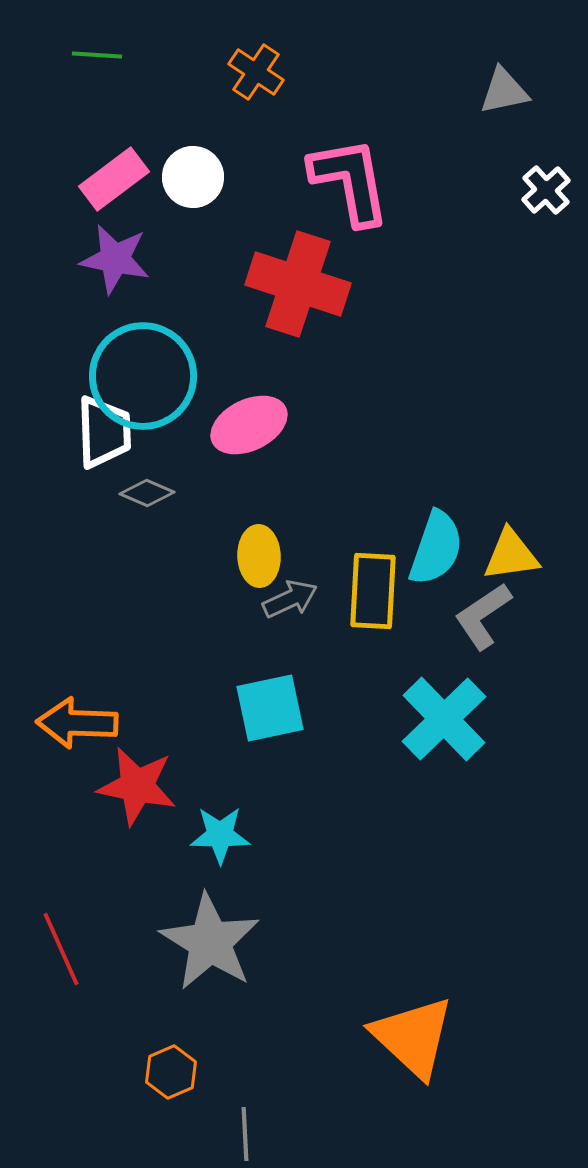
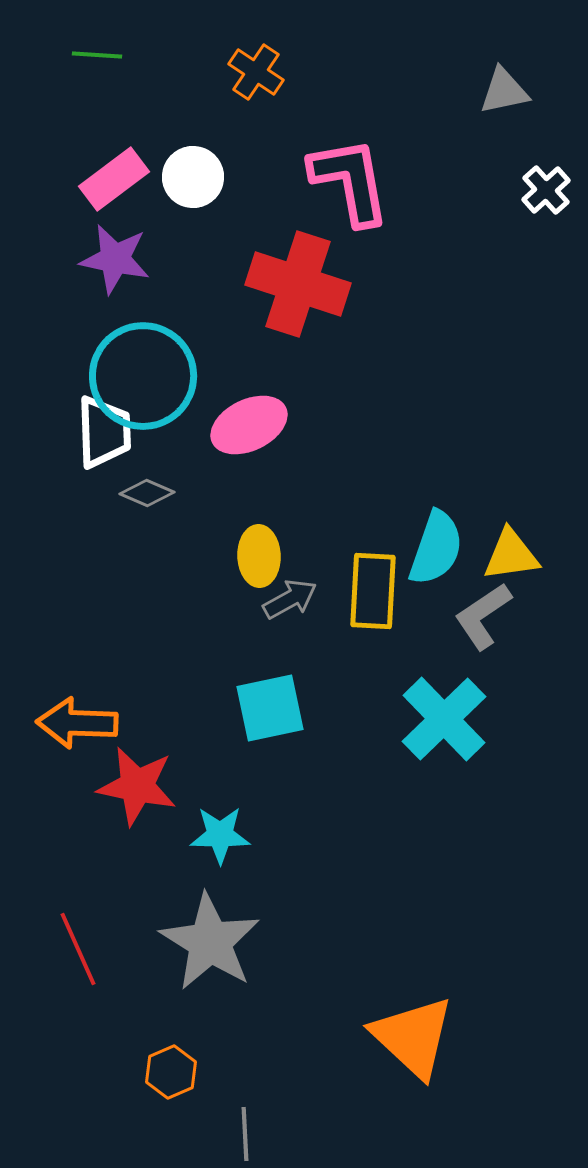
gray arrow: rotated 4 degrees counterclockwise
red line: moved 17 px right
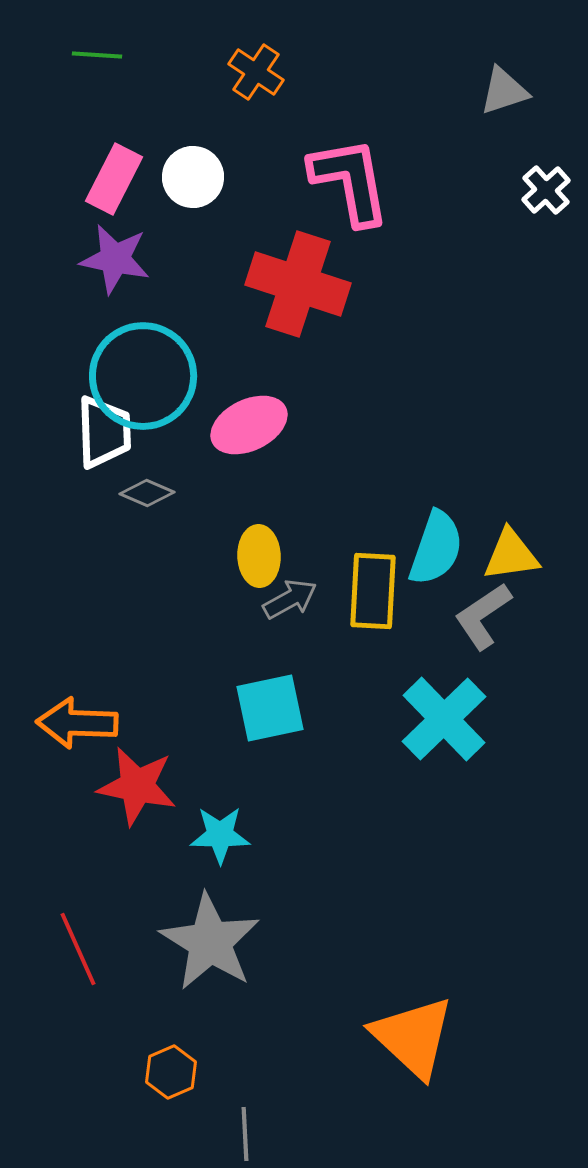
gray triangle: rotated 6 degrees counterclockwise
pink rectangle: rotated 26 degrees counterclockwise
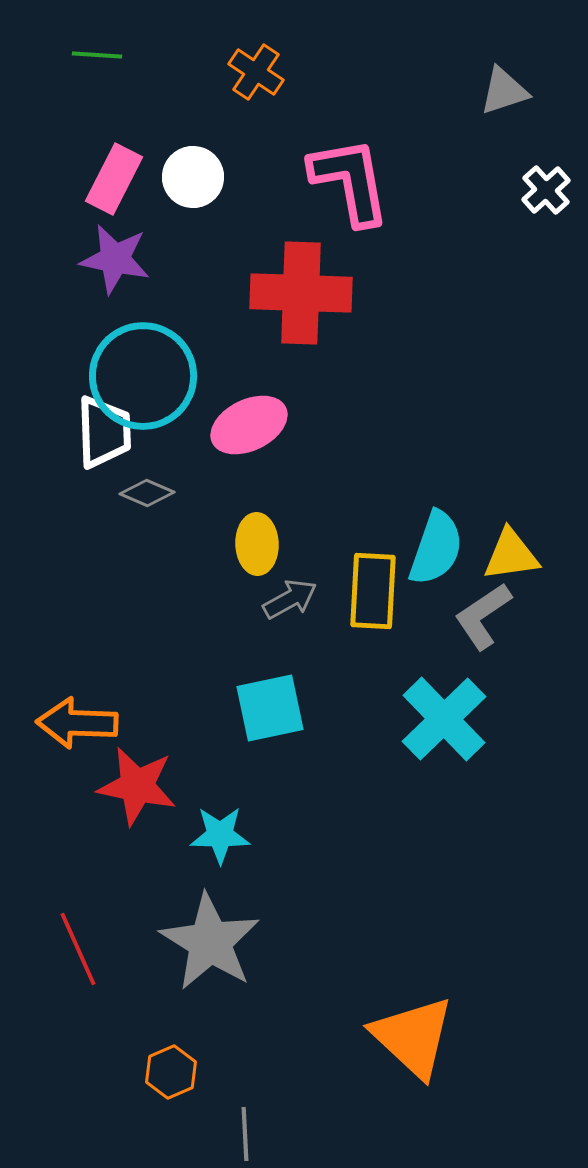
red cross: moved 3 px right, 9 px down; rotated 16 degrees counterclockwise
yellow ellipse: moved 2 px left, 12 px up
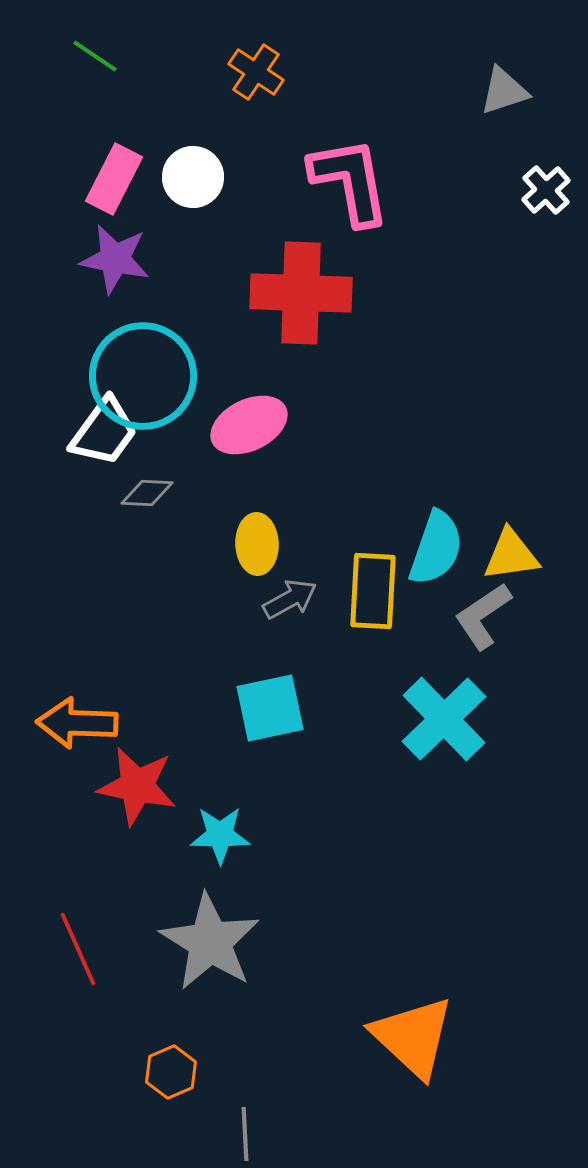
green line: moved 2 px left, 1 px down; rotated 30 degrees clockwise
white trapezoid: rotated 38 degrees clockwise
gray diamond: rotated 20 degrees counterclockwise
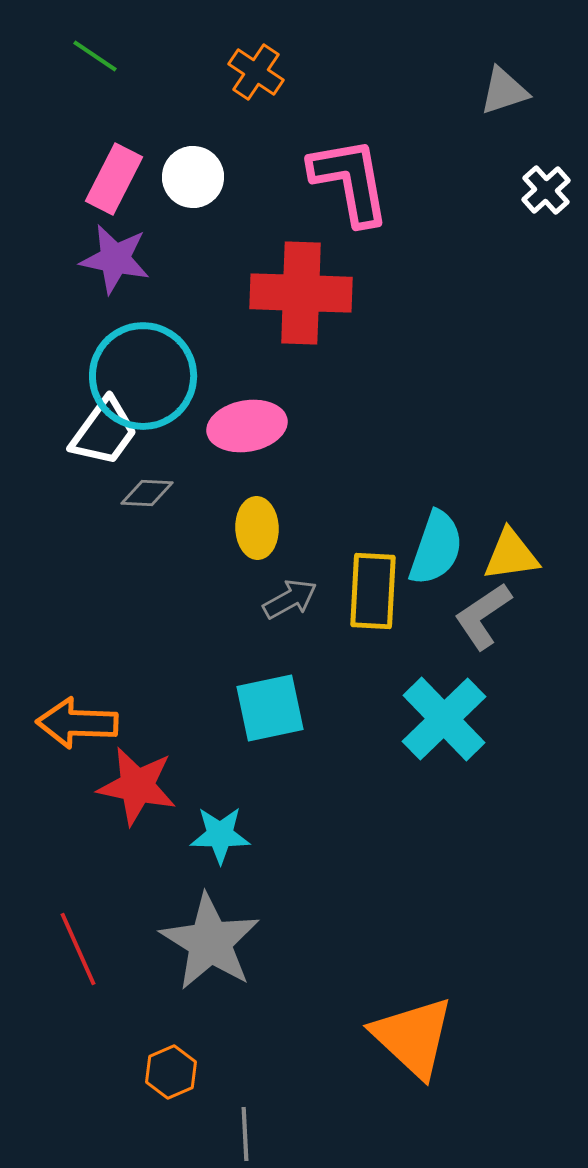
pink ellipse: moved 2 px left, 1 px down; rotated 16 degrees clockwise
yellow ellipse: moved 16 px up
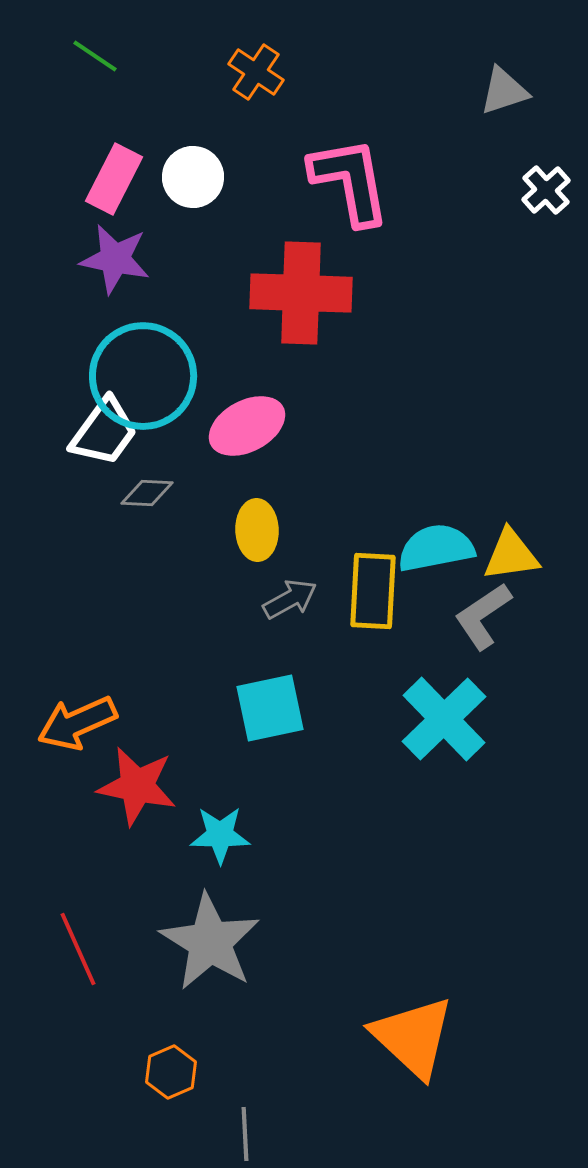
pink ellipse: rotated 18 degrees counterclockwise
yellow ellipse: moved 2 px down
cyan semicircle: rotated 120 degrees counterclockwise
orange arrow: rotated 26 degrees counterclockwise
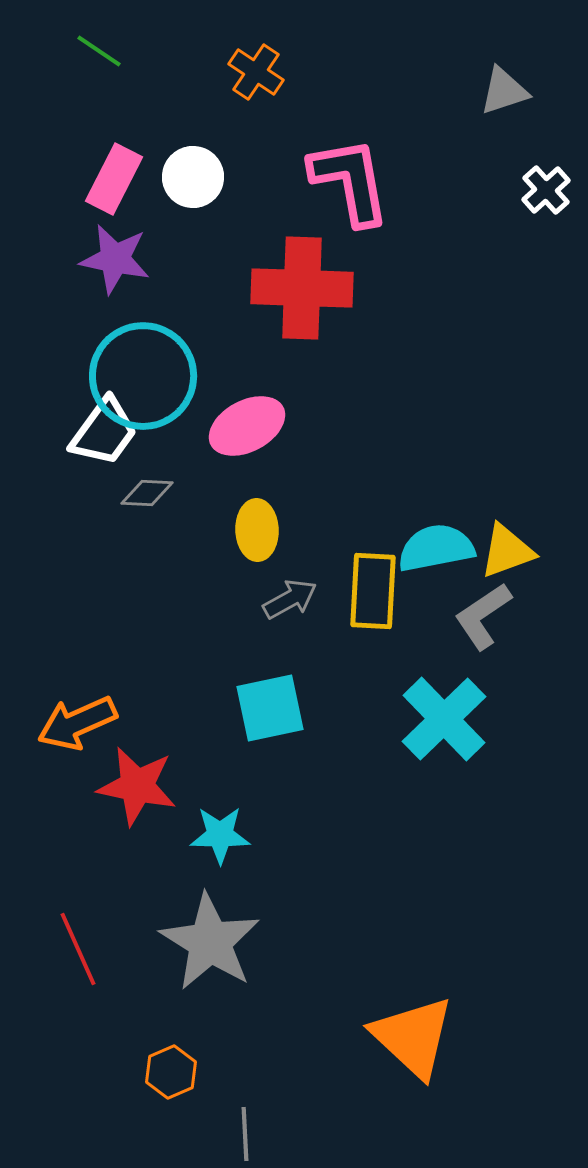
green line: moved 4 px right, 5 px up
red cross: moved 1 px right, 5 px up
yellow triangle: moved 4 px left, 4 px up; rotated 12 degrees counterclockwise
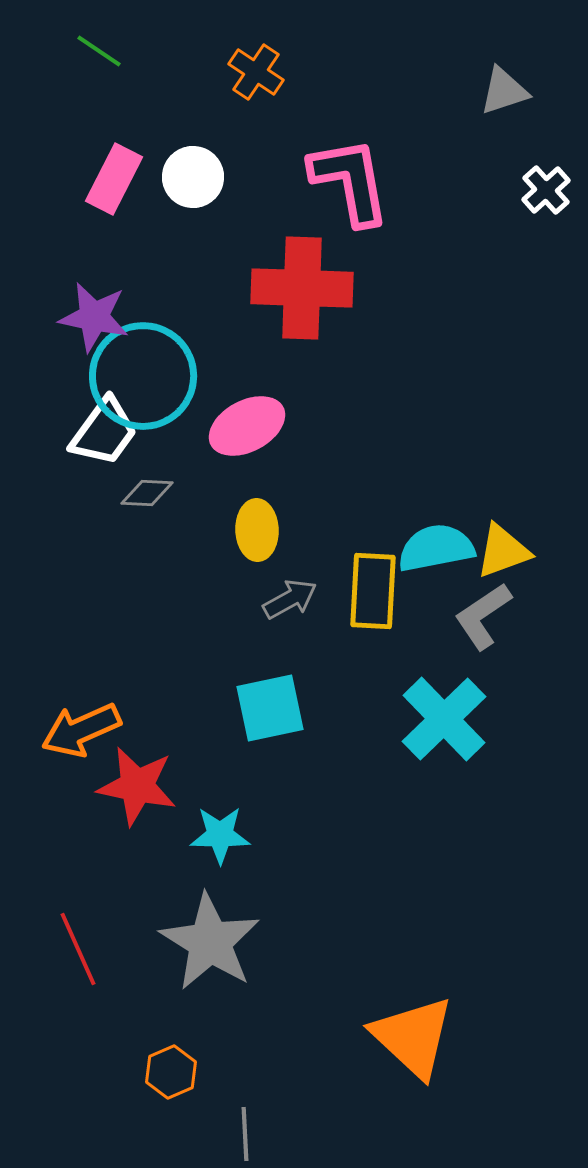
purple star: moved 21 px left, 58 px down
yellow triangle: moved 4 px left
orange arrow: moved 4 px right, 7 px down
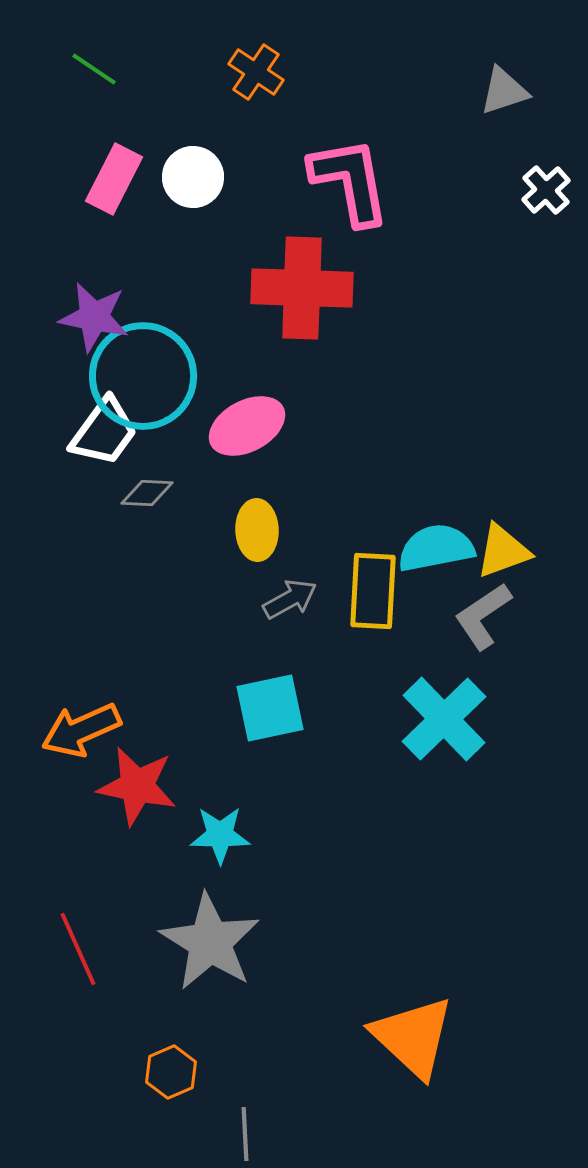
green line: moved 5 px left, 18 px down
